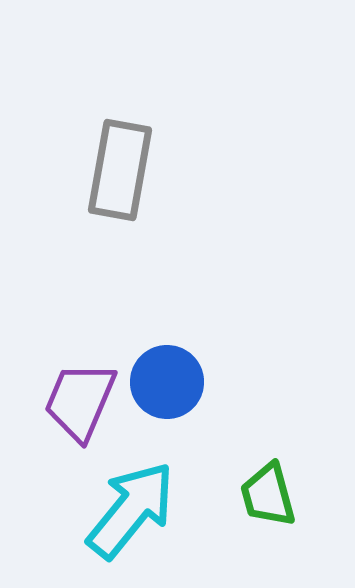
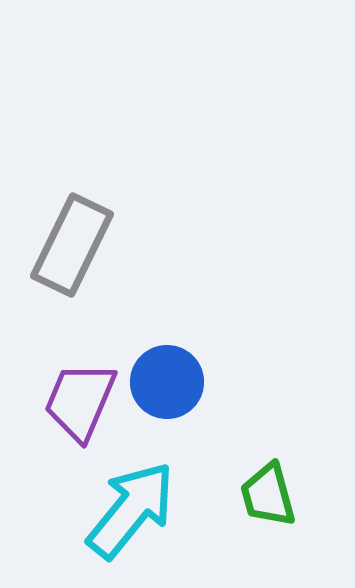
gray rectangle: moved 48 px left, 75 px down; rotated 16 degrees clockwise
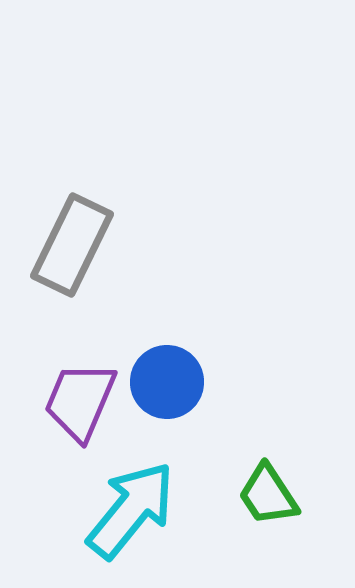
green trapezoid: rotated 18 degrees counterclockwise
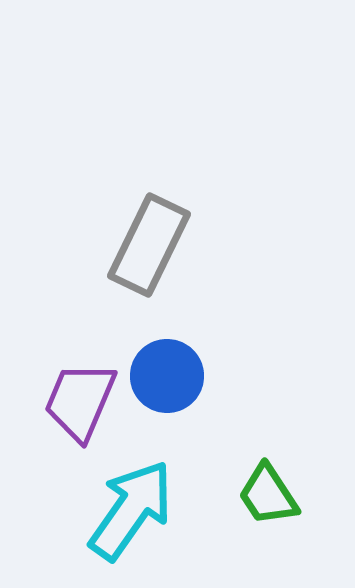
gray rectangle: moved 77 px right
blue circle: moved 6 px up
cyan arrow: rotated 4 degrees counterclockwise
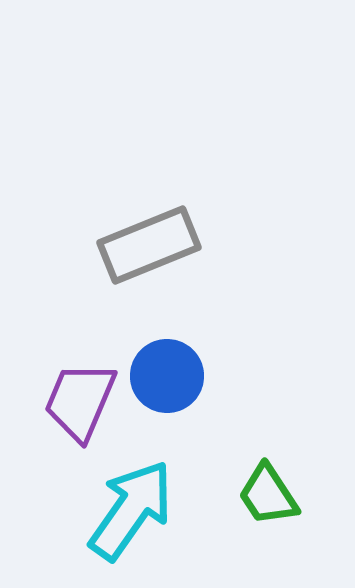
gray rectangle: rotated 42 degrees clockwise
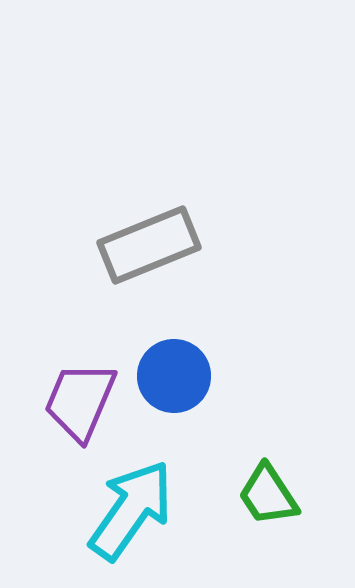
blue circle: moved 7 px right
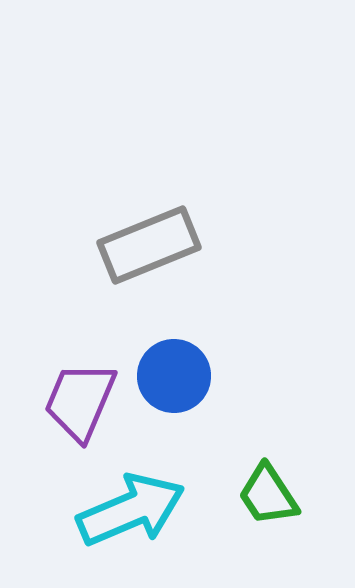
cyan arrow: rotated 32 degrees clockwise
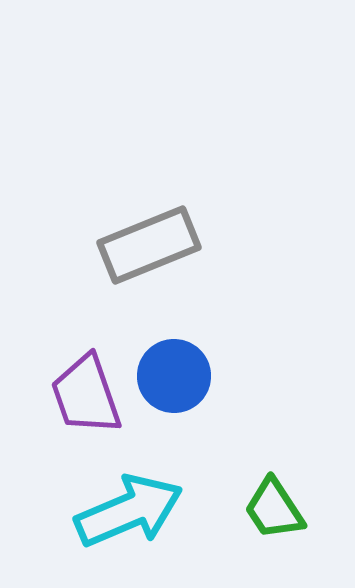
purple trapezoid: moved 6 px right, 6 px up; rotated 42 degrees counterclockwise
green trapezoid: moved 6 px right, 14 px down
cyan arrow: moved 2 px left, 1 px down
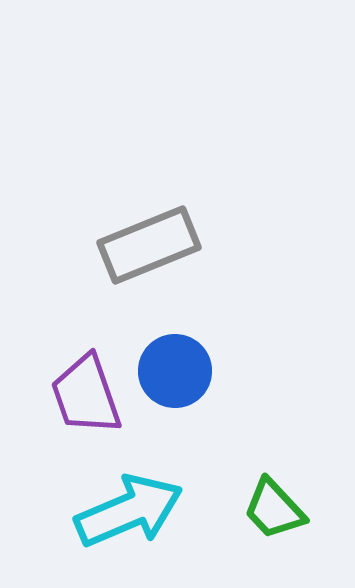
blue circle: moved 1 px right, 5 px up
green trapezoid: rotated 10 degrees counterclockwise
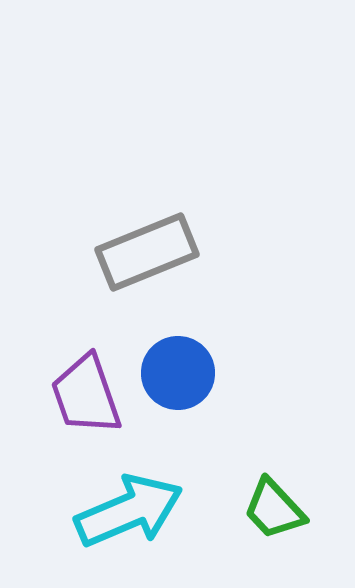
gray rectangle: moved 2 px left, 7 px down
blue circle: moved 3 px right, 2 px down
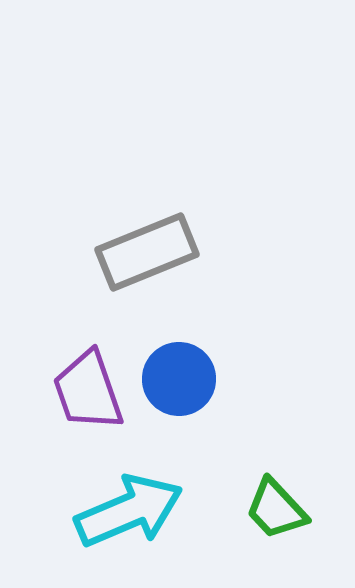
blue circle: moved 1 px right, 6 px down
purple trapezoid: moved 2 px right, 4 px up
green trapezoid: moved 2 px right
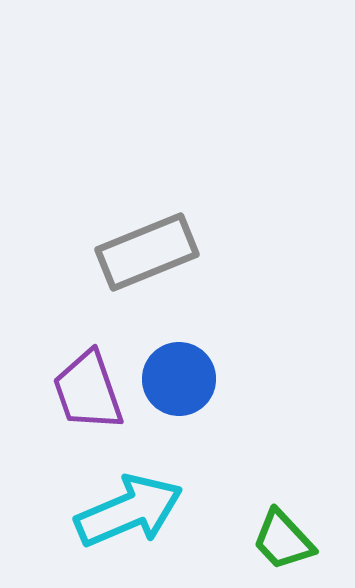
green trapezoid: moved 7 px right, 31 px down
